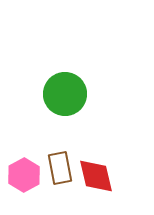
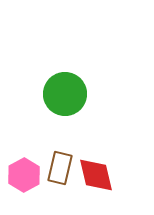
brown rectangle: rotated 24 degrees clockwise
red diamond: moved 1 px up
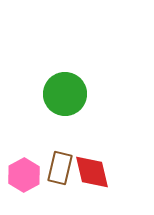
red diamond: moved 4 px left, 3 px up
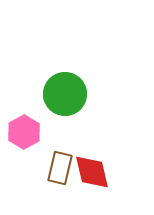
pink hexagon: moved 43 px up
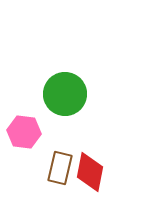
pink hexagon: rotated 24 degrees counterclockwise
red diamond: moved 2 px left; rotated 24 degrees clockwise
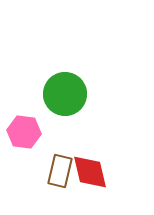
brown rectangle: moved 3 px down
red diamond: rotated 24 degrees counterclockwise
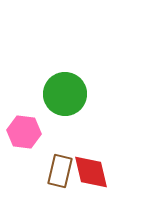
red diamond: moved 1 px right
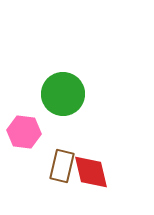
green circle: moved 2 px left
brown rectangle: moved 2 px right, 5 px up
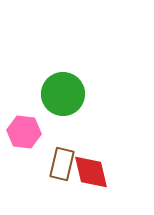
brown rectangle: moved 2 px up
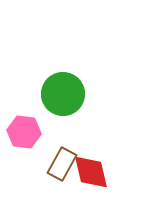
brown rectangle: rotated 16 degrees clockwise
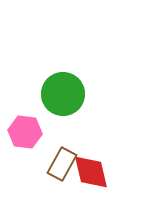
pink hexagon: moved 1 px right
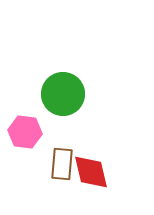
brown rectangle: rotated 24 degrees counterclockwise
